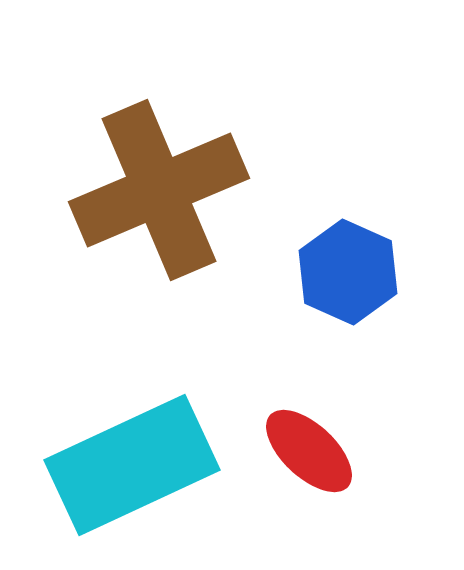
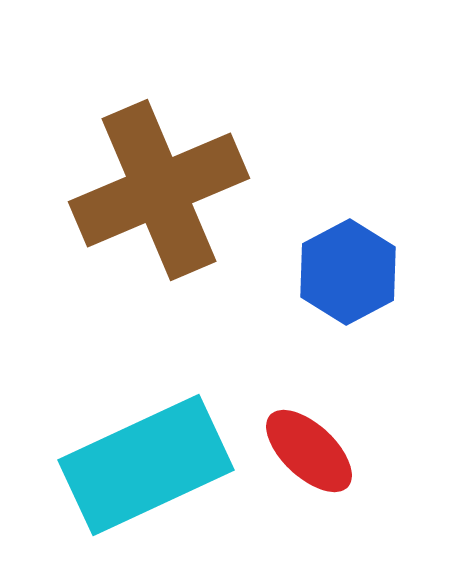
blue hexagon: rotated 8 degrees clockwise
cyan rectangle: moved 14 px right
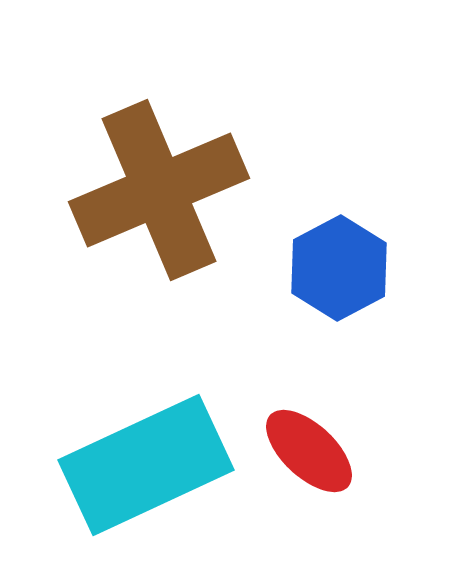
blue hexagon: moved 9 px left, 4 px up
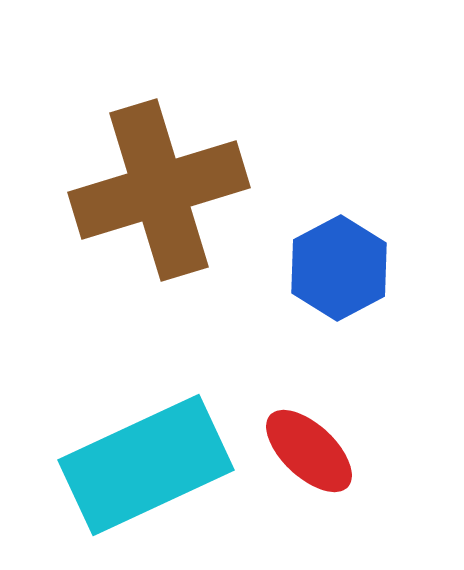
brown cross: rotated 6 degrees clockwise
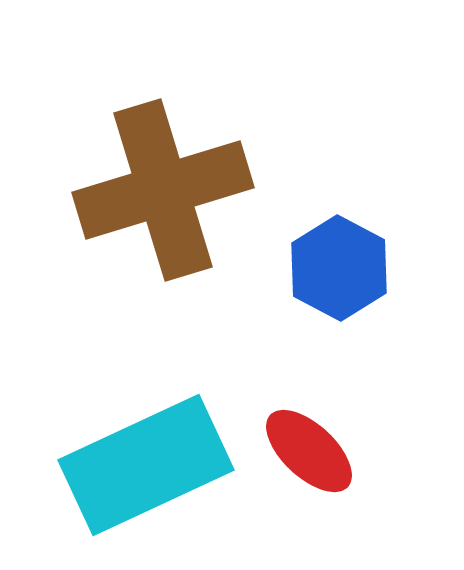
brown cross: moved 4 px right
blue hexagon: rotated 4 degrees counterclockwise
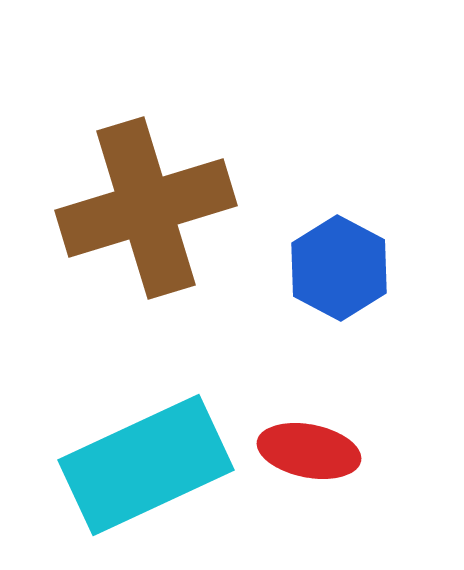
brown cross: moved 17 px left, 18 px down
red ellipse: rotated 32 degrees counterclockwise
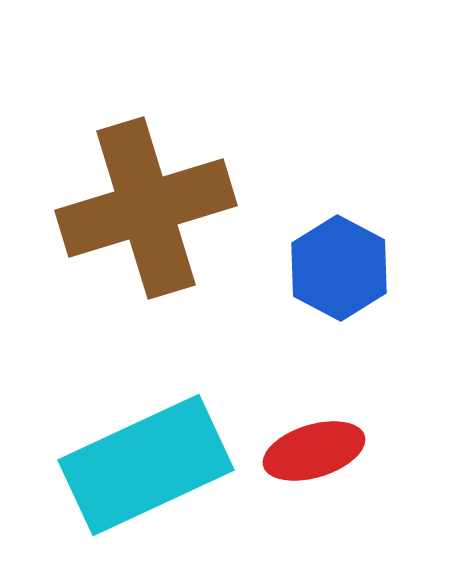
red ellipse: moved 5 px right; rotated 28 degrees counterclockwise
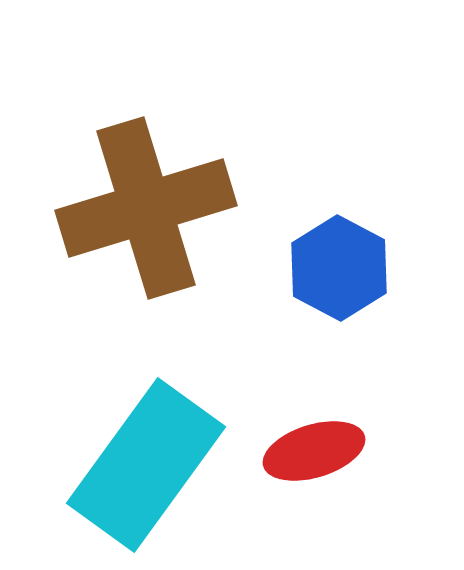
cyan rectangle: rotated 29 degrees counterclockwise
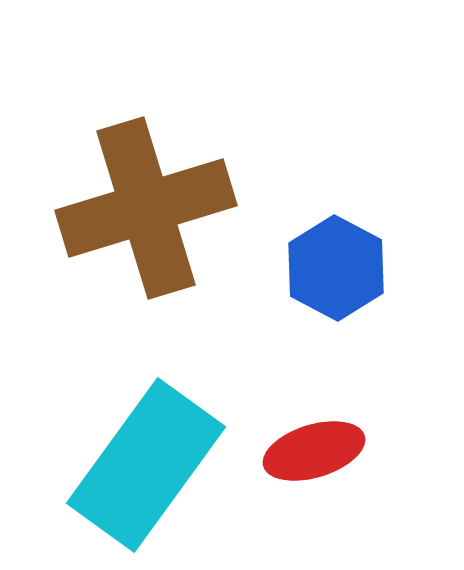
blue hexagon: moved 3 px left
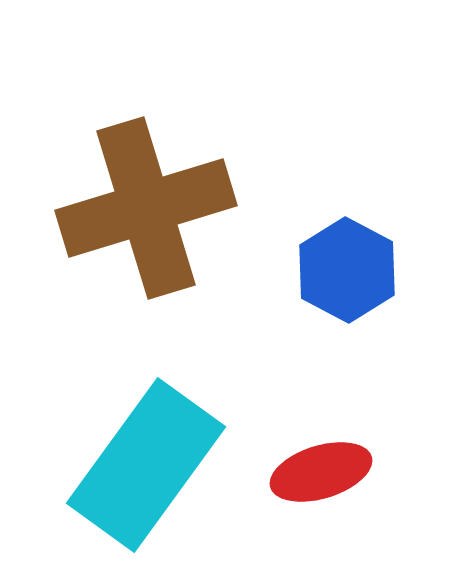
blue hexagon: moved 11 px right, 2 px down
red ellipse: moved 7 px right, 21 px down
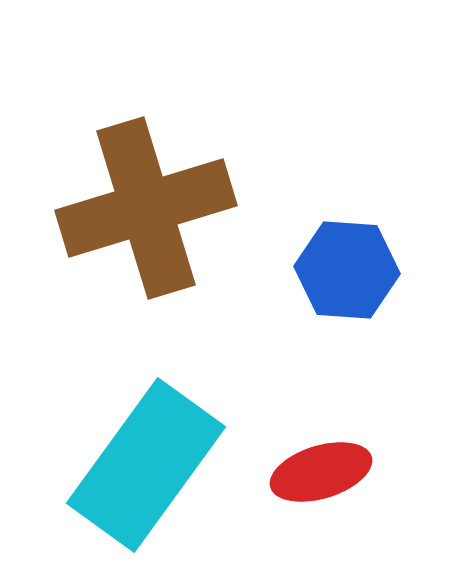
blue hexagon: rotated 24 degrees counterclockwise
